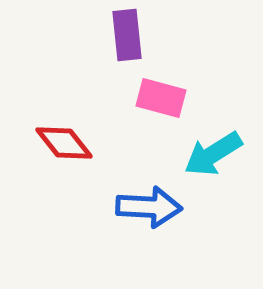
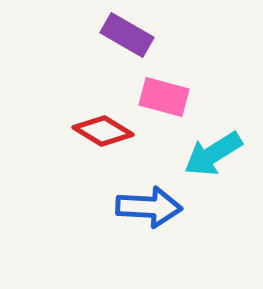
purple rectangle: rotated 54 degrees counterclockwise
pink rectangle: moved 3 px right, 1 px up
red diamond: moved 39 px right, 12 px up; rotated 20 degrees counterclockwise
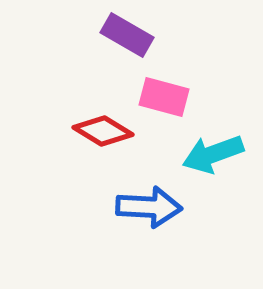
cyan arrow: rotated 12 degrees clockwise
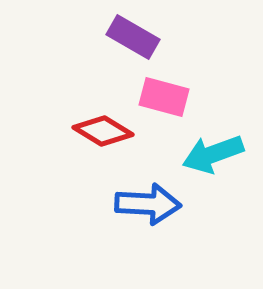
purple rectangle: moved 6 px right, 2 px down
blue arrow: moved 1 px left, 3 px up
